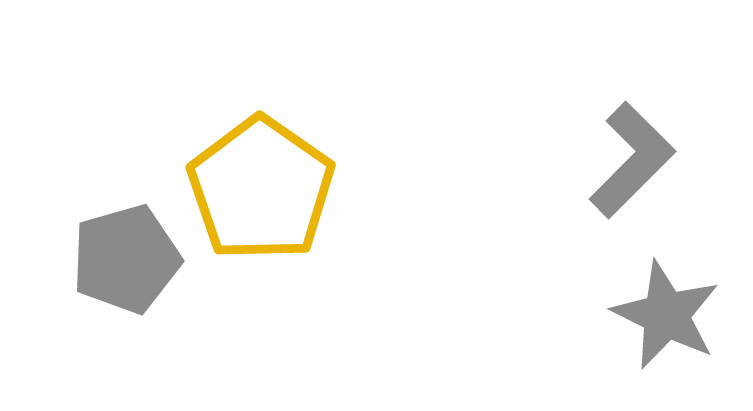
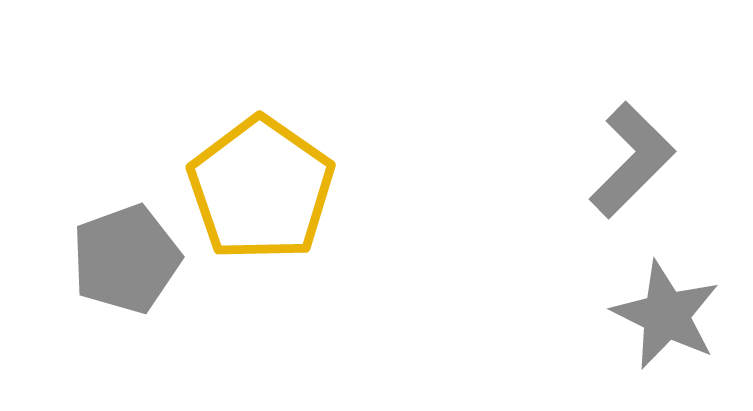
gray pentagon: rotated 4 degrees counterclockwise
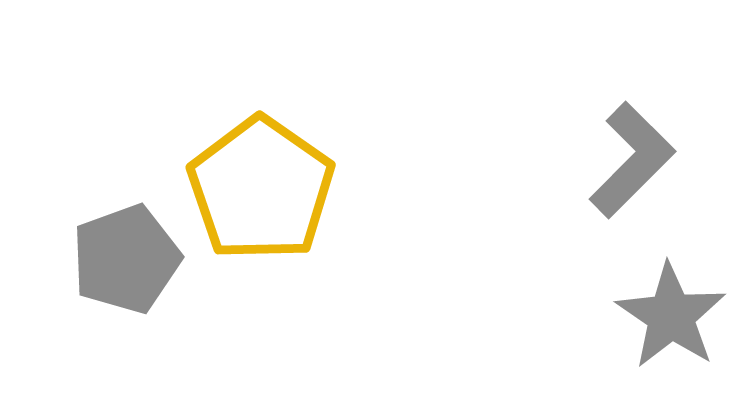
gray star: moved 5 px right, 1 px down; rotated 8 degrees clockwise
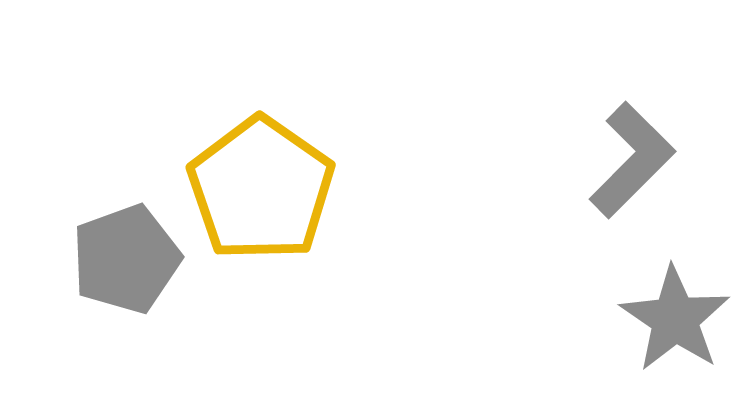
gray star: moved 4 px right, 3 px down
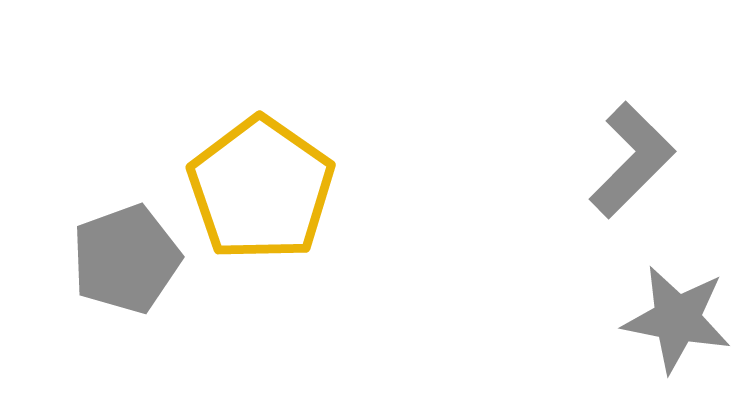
gray star: moved 2 px right; rotated 23 degrees counterclockwise
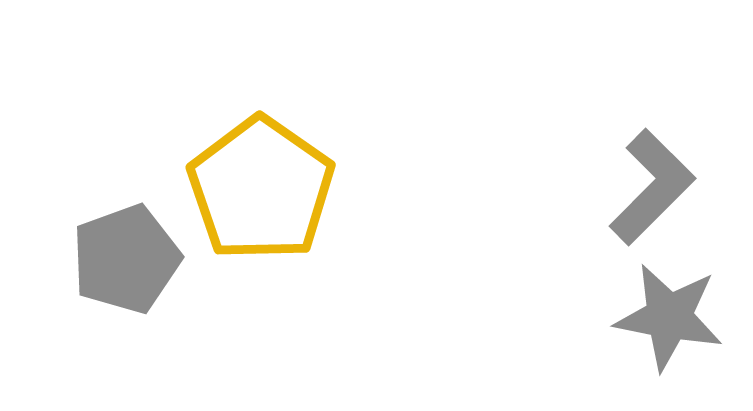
gray L-shape: moved 20 px right, 27 px down
gray star: moved 8 px left, 2 px up
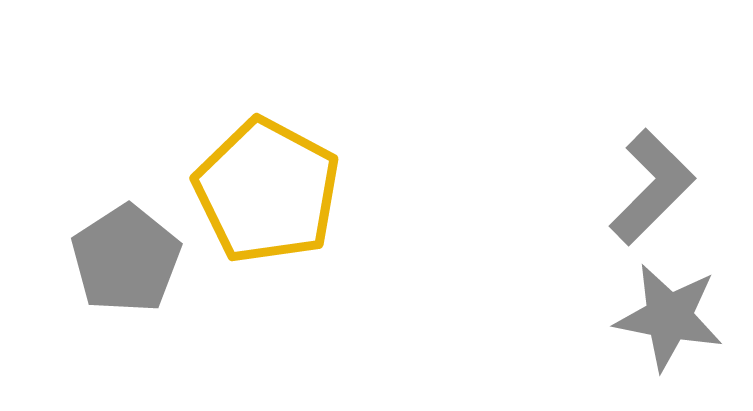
yellow pentagon: moved 6 px right, 2 px down; rotated 7 degrees counterclockwise
gray pentagon: rotated 13 degrees counterclockwise
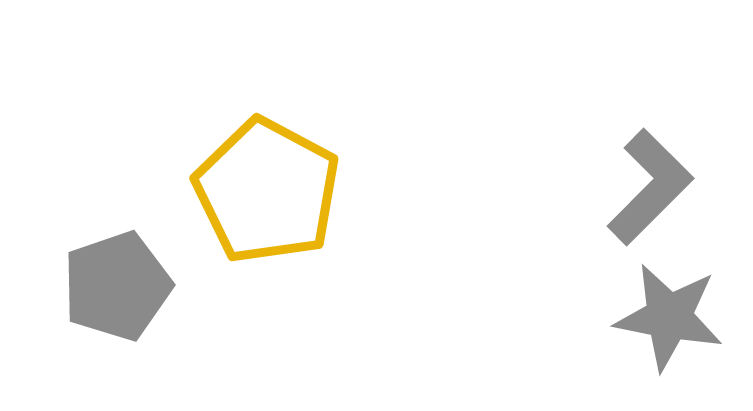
gray L-shape: moved 2 px left
gray pentagon: moved 9 px left, 27 px down; rotated 14 degrees clockwise
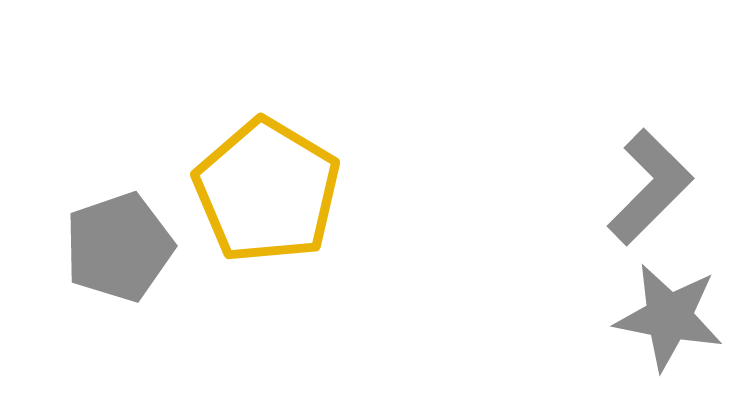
yellow pentagon: rotated 3 degrees clockwise
gray pentagon: moved 2 px right, 39 px up
